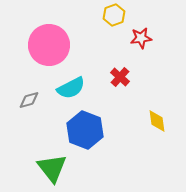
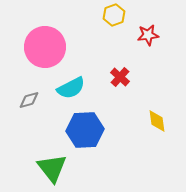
red star: moved 7 px right, 3 px up
pink circle: moved 4 px left, 2 px down
blue hexagon: rotated 24 degrees counterclockwise
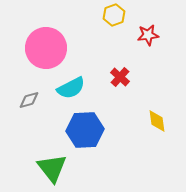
pink circle: moved 1 px right, 1 px down
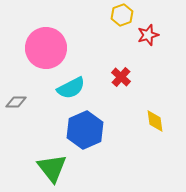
yellow hexagon: moved 8 px right
red star: rotated 10 degrees counterclockwise
red cross: moved 1 px right
gray diamond: moved 13 px left, 2 px down; rotated 15 degrees clockwise
yellow diamond: moved 2 px left
blue hexagon: rotated 21 degrees counterclockwise
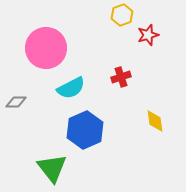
red cross: rotated 30 degrees clockwise
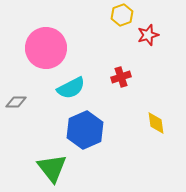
yellow diamond: moved 1 px right, 2 px down
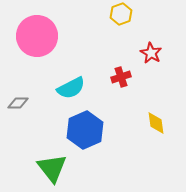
yellow hexagon: moved 1 px left, 1 px up
red star: moved 3 px right, 18 px down; rotated 25 degrees counterclockwise
pink circle: moved 9 px left, 12 px up
gray diamond: moved 2 px right, 1 px down
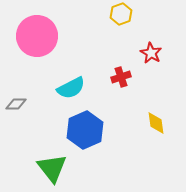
gray diamond: moved 2 px left, 1 px down
